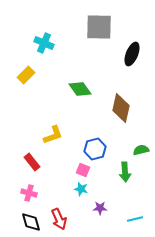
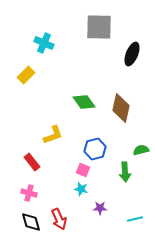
green diamond: moved 4 px right, 13 px down
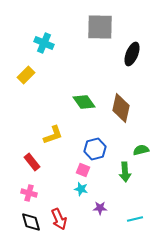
gray square: moved 1 px right
